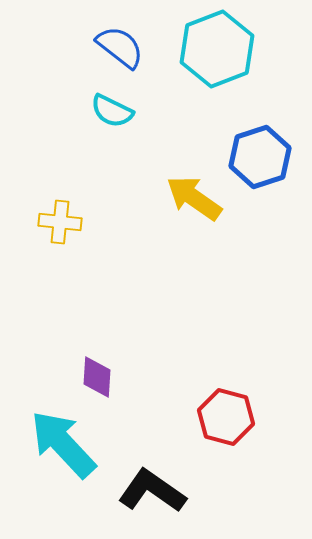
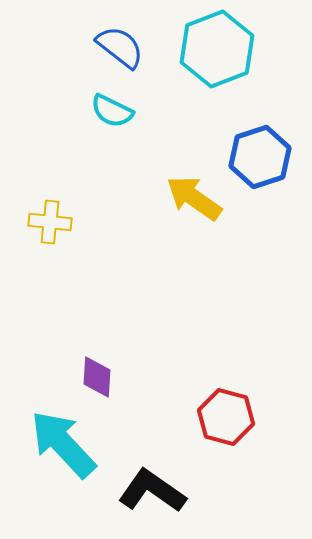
yellow cross: moved 10 px left
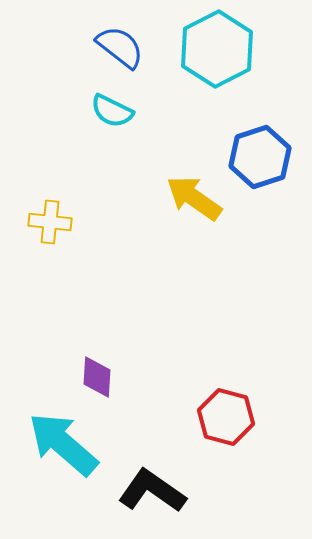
cyan hexagon: rotated 6 degrees counterclockwise
cyan arrow: rotated 6 degrees counterclockwise
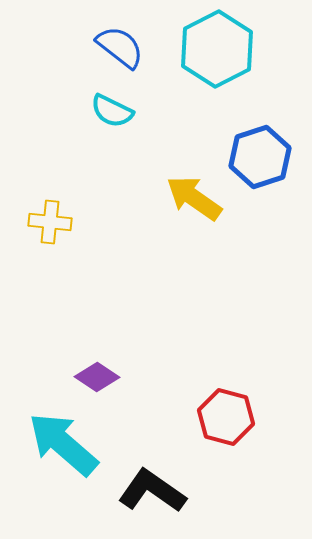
purple diamond: rotated 60 degrees counterclockwise
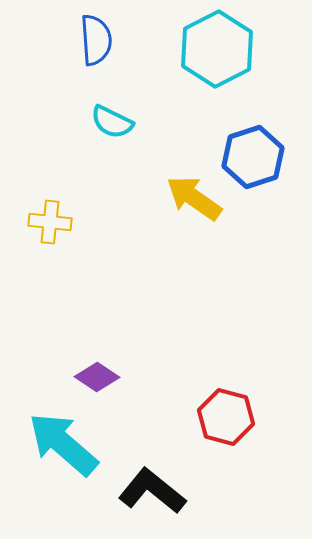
blue semicircle: moved 24 px left, 7 px up; rotated 48 degrees clockwise
cyan semicircle: moved 11 px down
blue hexagon: moved 7 px left
black L-shape: rotated 4 degrees clockwise
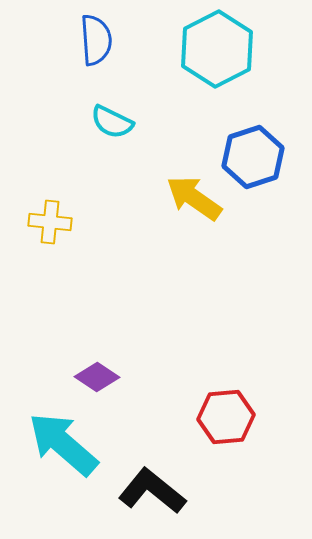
red hexagon: rotated 20 degrees counterclockwise
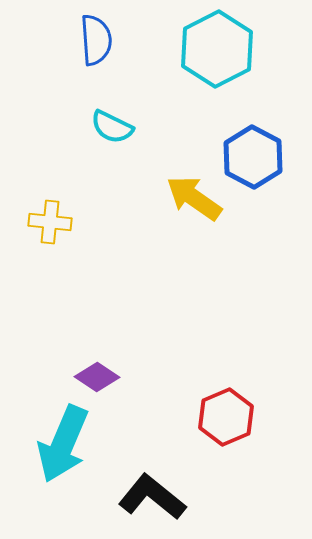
cyan semicircle: moved 5 px down
blue hexagon: rotated 14 degrees counterclockwise
red hexagon: rotated 18 degrees counterclockwise
cyan arrow: rotated 108 degrees counterclockwise
black L-shape: moved 6 px down
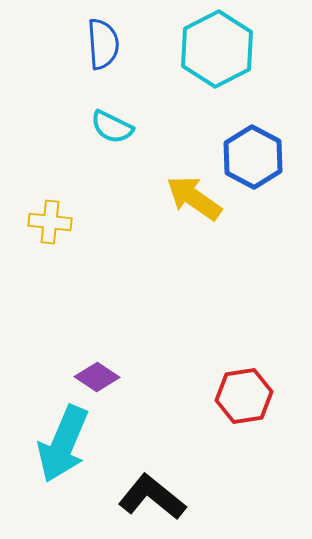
blue semicircle: moved 7 px right, 4 px down
red hexagon: moved 18 px right, 21 px up; rotated 14 degrees clockwise
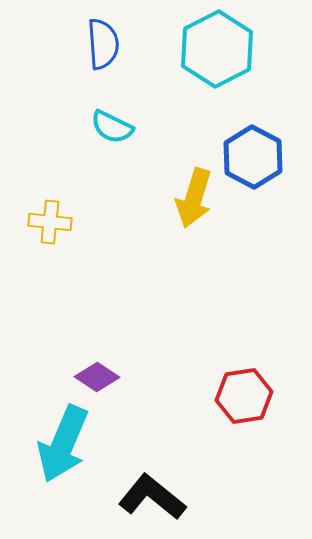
yellow arrow: rotated 108 degrees counterclockwise
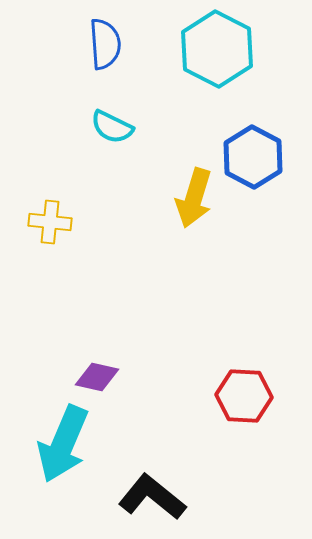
blue semicircle: moved 2 px right
cyan hexagon: rotated 6 degrees counterclockwise
purple diamond: rotated 21 degrees counterclockwise
red hexagon: rotated 12 degrees clockwise
